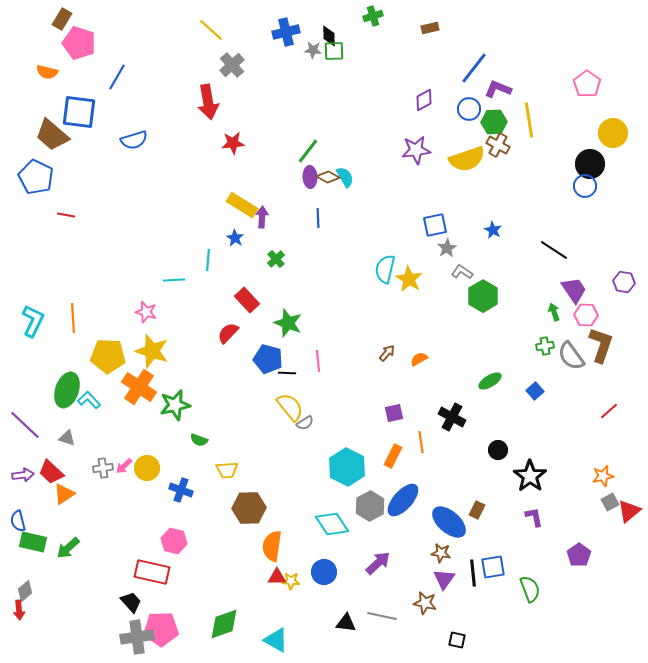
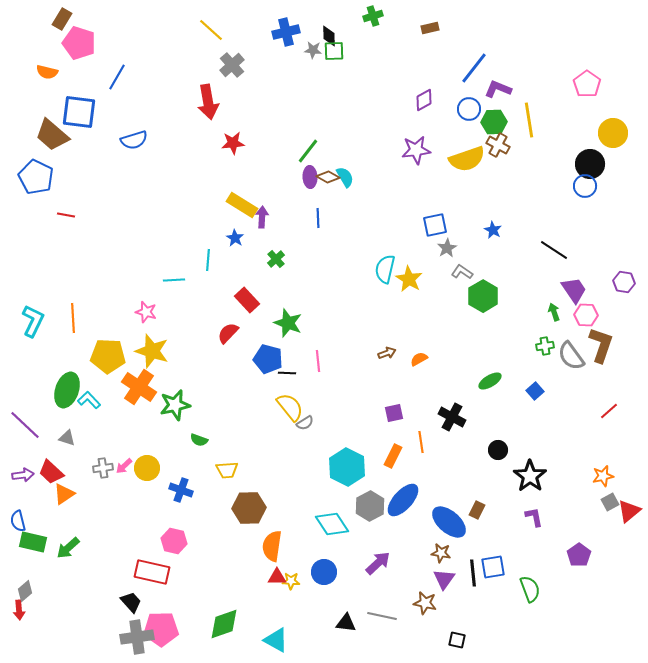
brown arrow at (387, 353): rotated 30 degrees clockwise
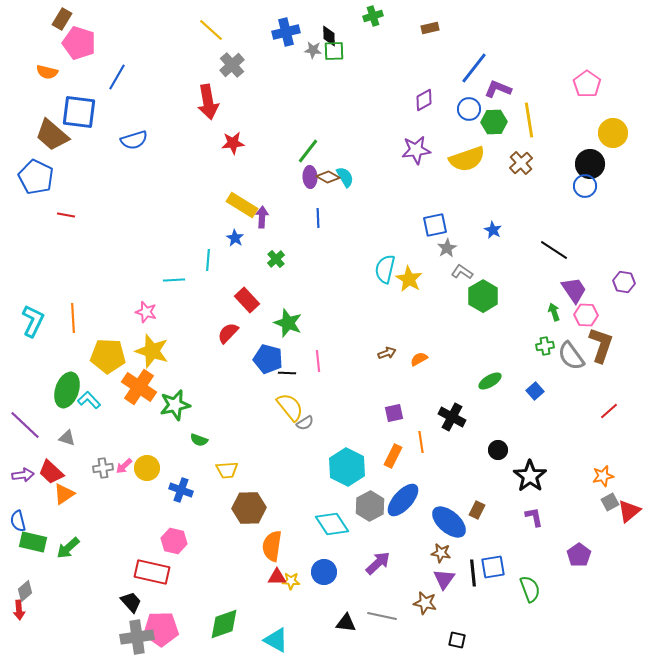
brown cross at (498, 145): moved 23 px right, 18 px down; rotated 20 degrees clockwise
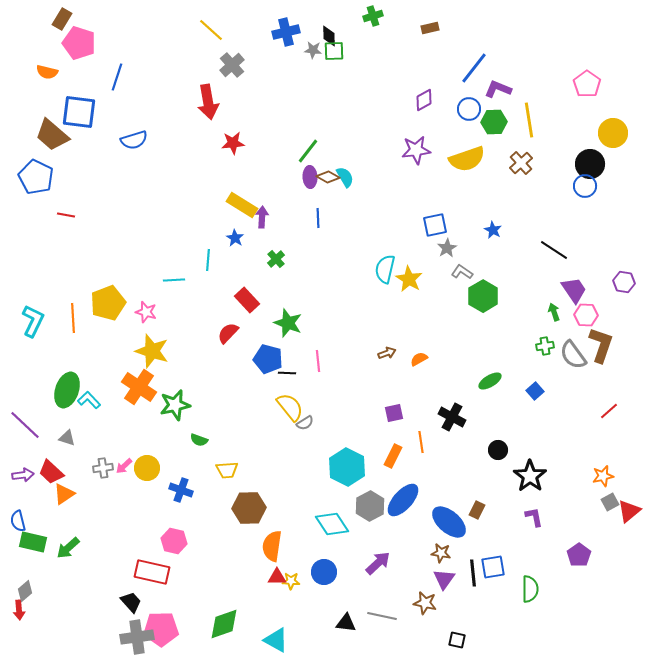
blue line at (117, 77): rotated 12 degrees counterclockwise
yellow pentagon at (108, 356): moved 53 px up; rotated 24 degrees counterclockwise
gray semicircle at (571, 356): moved 2 px right, 1 px up
green semicircle at (530, 589): rotated 20 degrees clockwise
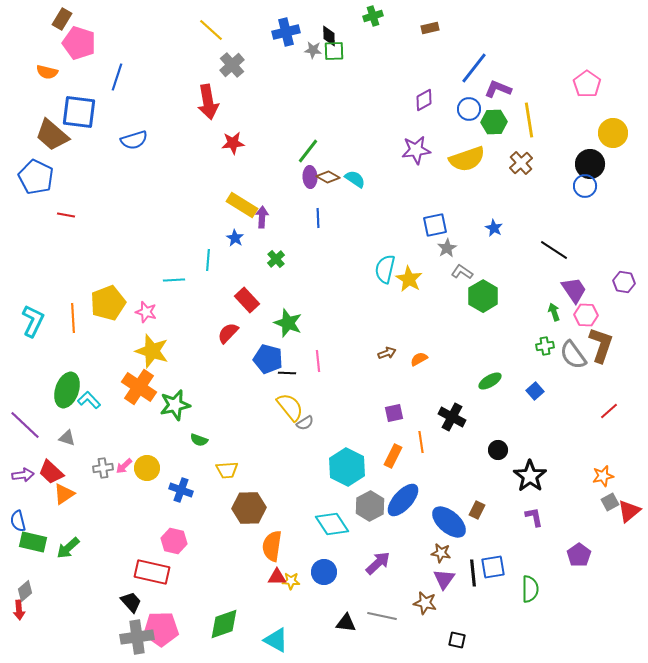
cyan semicircle at (345, 177): moved 10 px right, 2 px down; rotated 25 degrees counterclockwise
blue star at (493, 230): moved 1 px right, 2 px up
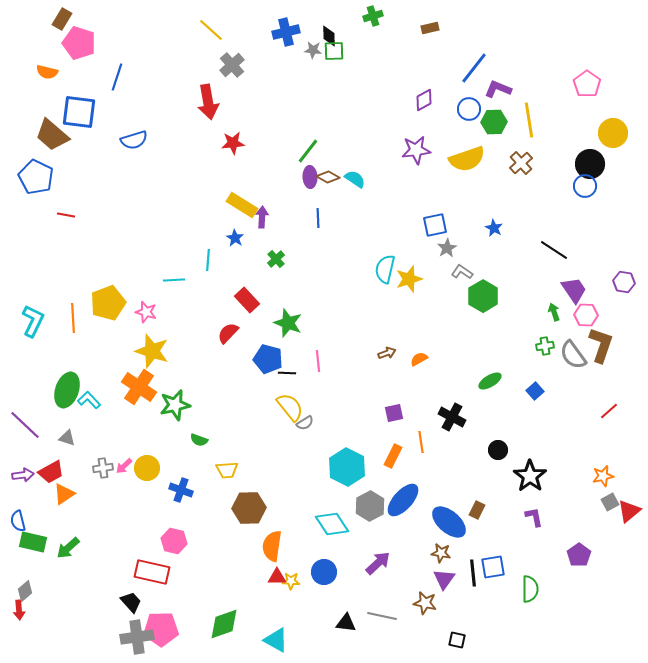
yellow star at (409, 279): rotated 24 degrees clockwise
red trapezoid at (51, 472): rotated 72 degrees counterclockwise
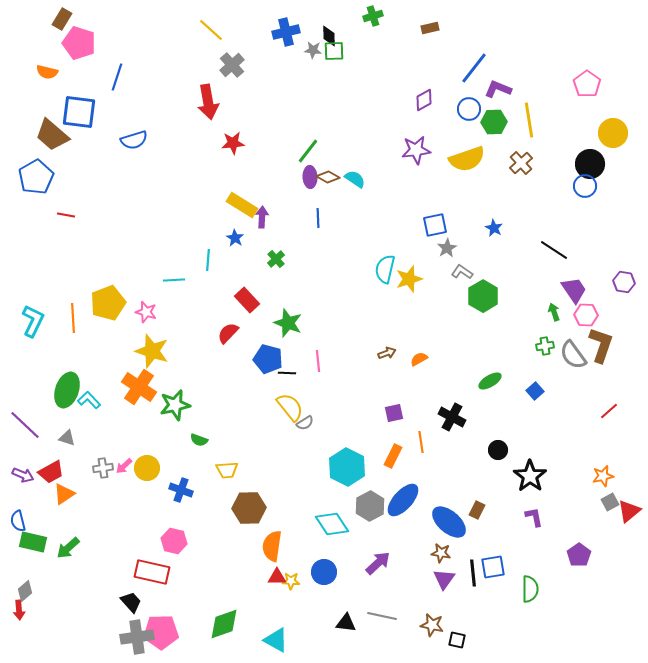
blue pentagon at (36, 177): rotated 16 degrees clockwise
purple arrow at (23, 475): rotated 30 degrees clockwise
brown star at (425, 603): moved 7 px right, 22 px down
pink pentagon at (161, 629): moved 3 px down
